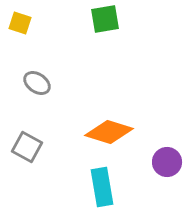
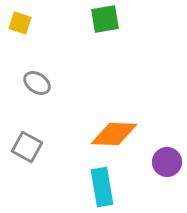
orange diamond: moved 5 px right, 2 px down; rotated 15 degrees counterclockwise
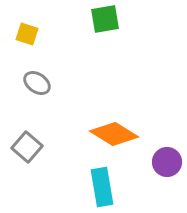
yellow square: moved 7 px right, 11 px down
orange diamond: rotated 30 degrees clockwise
gray square: rotated 12 degrees clockwise
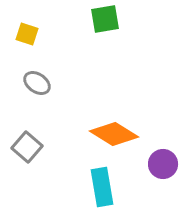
purple circle: moved 4 px left, 2 px down
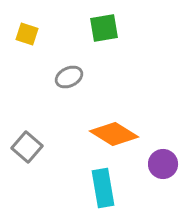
green square: moved 1 px left, 9 px down
gray ellipse: moved 32 px right, 6 px up; rotated 60 degrees counterclockwise
cyan rectangle: moved 1 px right, 1 px down
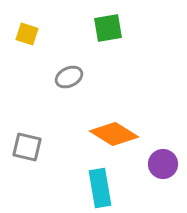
green square: moved 4 px right
gray square: rotated 28 degrees counterclockwise
cyan rectangle: moved 3 px left
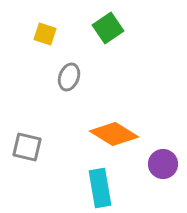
green square: rotated 24 degrees counterclockwise
yellow square: moved 18 px right
gray ellipse: rotated 44 degrees counterclockwise
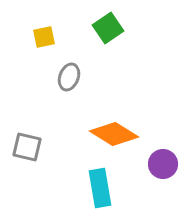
yellow square: moved 1 px left, 3 px down; rotated 30 degrees counterclockwise
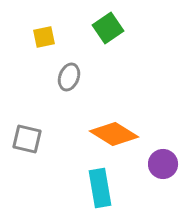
gray square: moved 8 px up
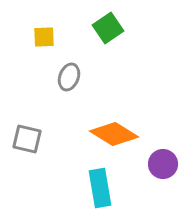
yellow square: rotated 10 degrees clockwise
